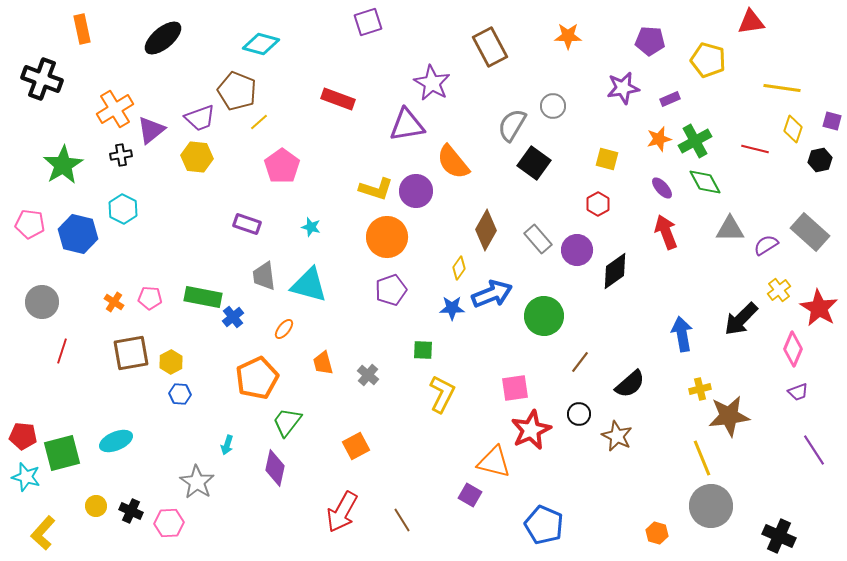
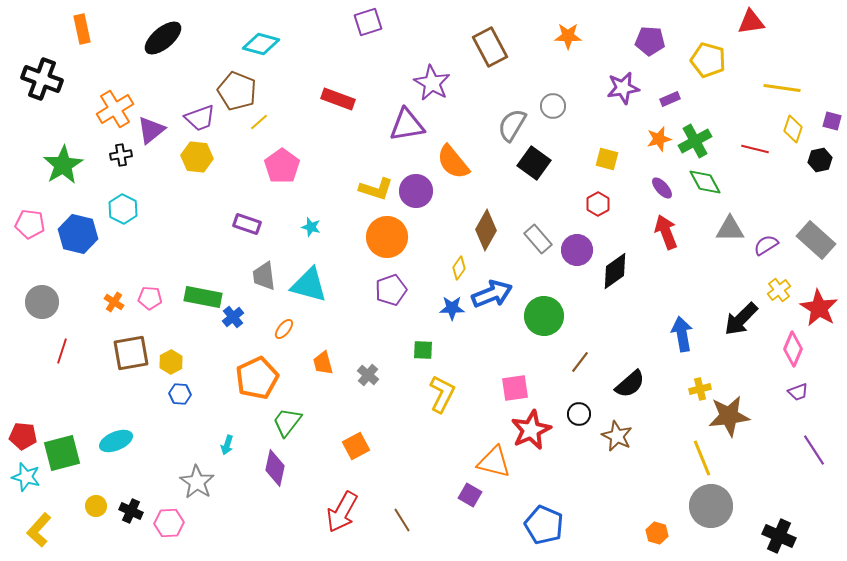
gray rectangle at (810, 232): moved 6 px right, 8 px down
yellow L-shape at (43, 533): moved 4 px left, 3 px up
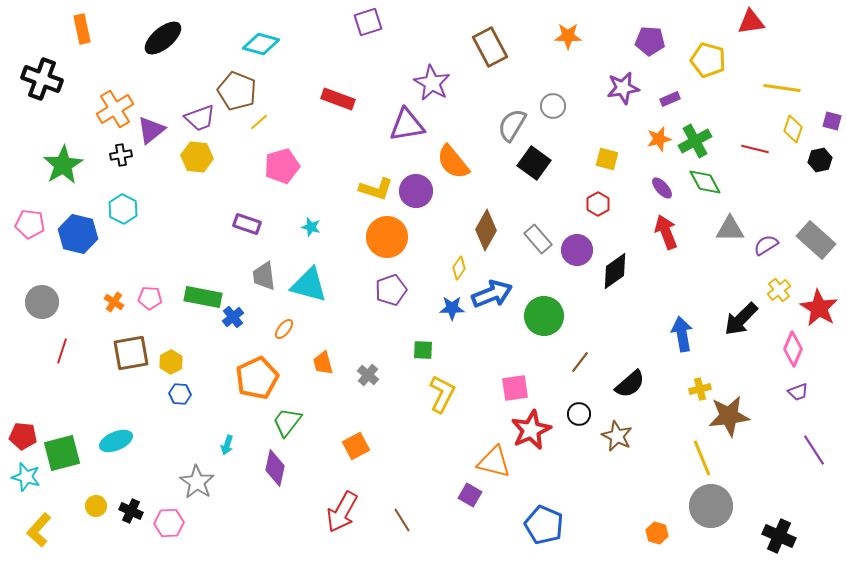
pink pentagon at (282, 166): rotated 20 degrees clockwise
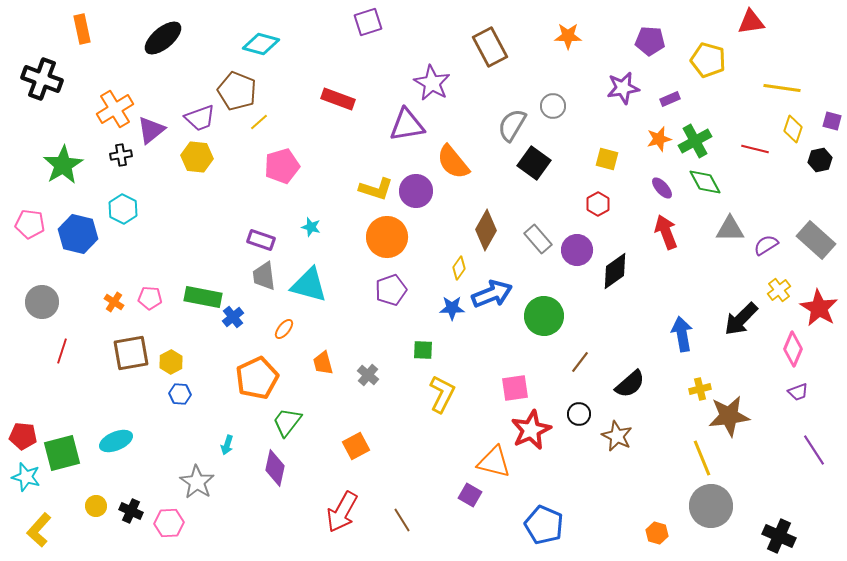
purple rectangle at (247, 224): moved 14 px right, 16 px down
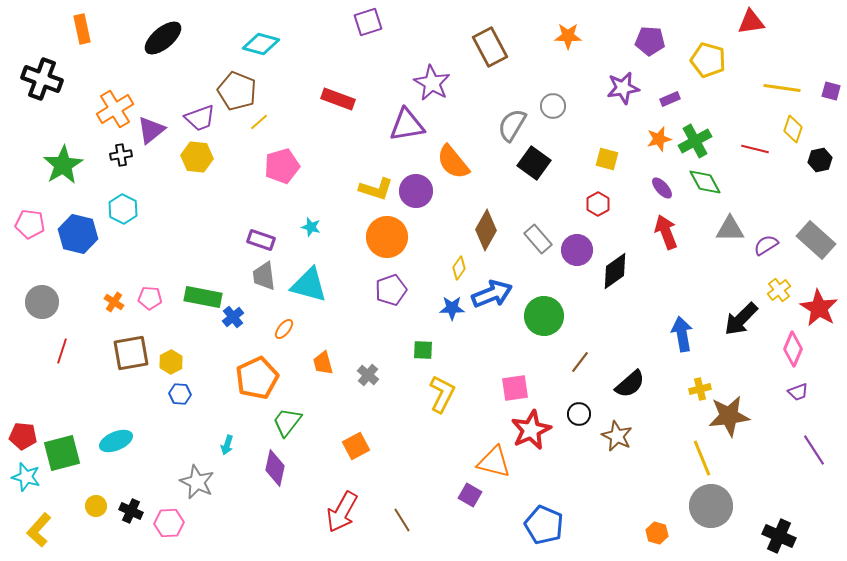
purple square at (832, 121): moved 1 px left, 30 px up
gray star at (197, 482): rotated 8 degrees counterclockwise
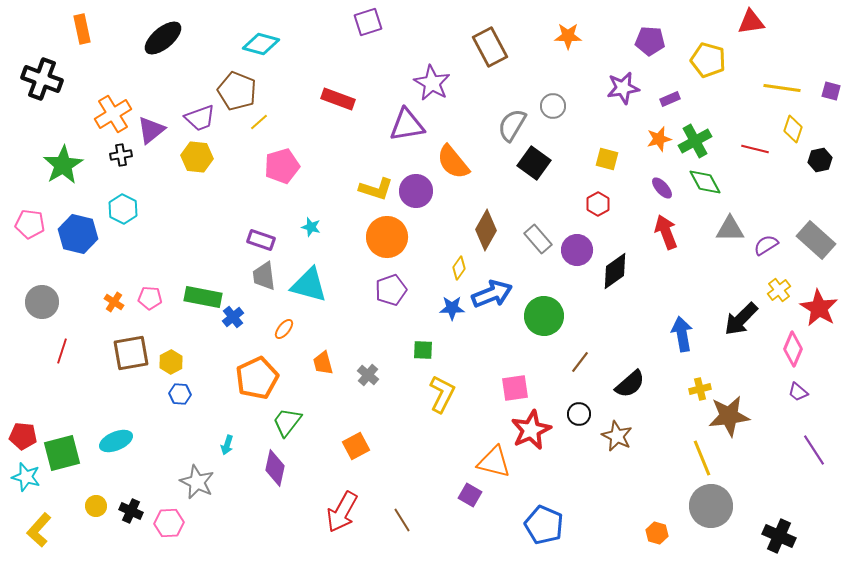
orange cross at (115, 109): moved 2 px left, 5 px down
purple trapezoid at (798, 392): rotated 60 degrees clockwise
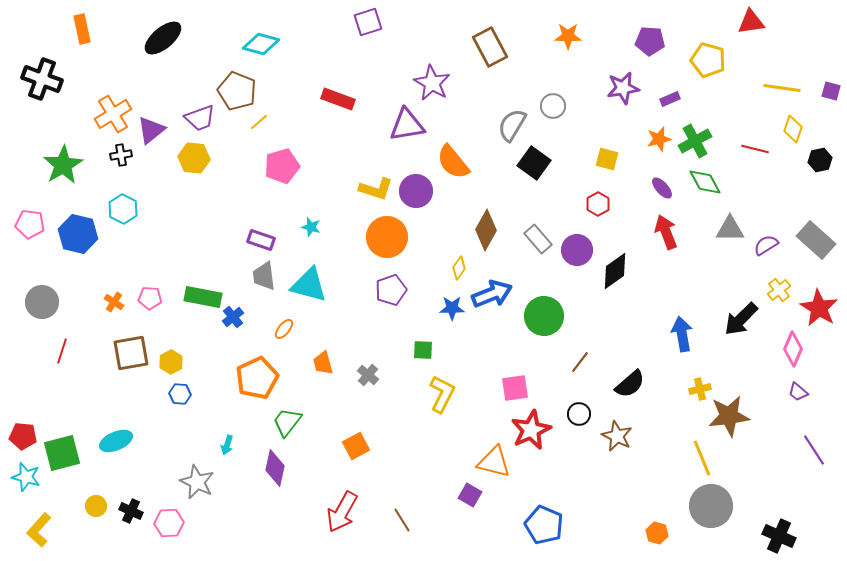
yellow hexagon at (197, 157): moved 3 px left, 1 px down
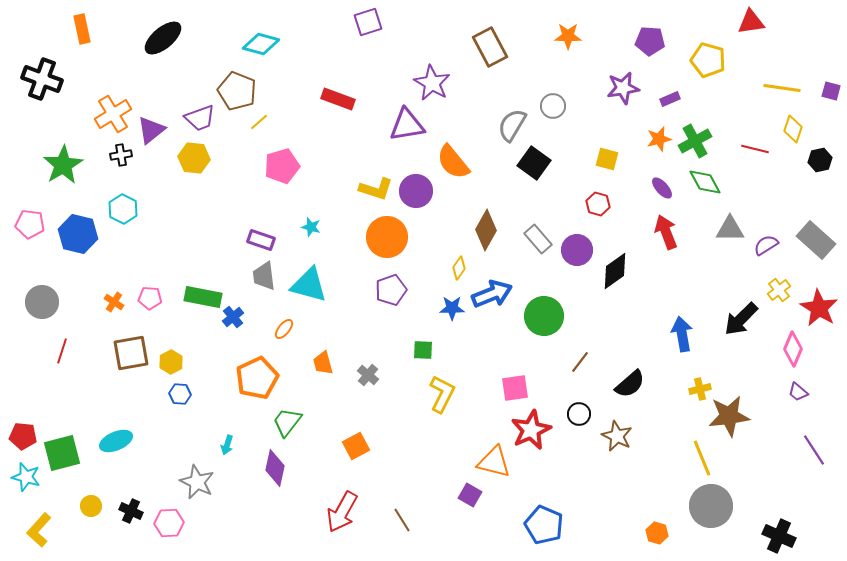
red hexagon at (598, 204): rotated 15 degrees counterclockwise
yellow circle at (96, 506): moved 5 px left
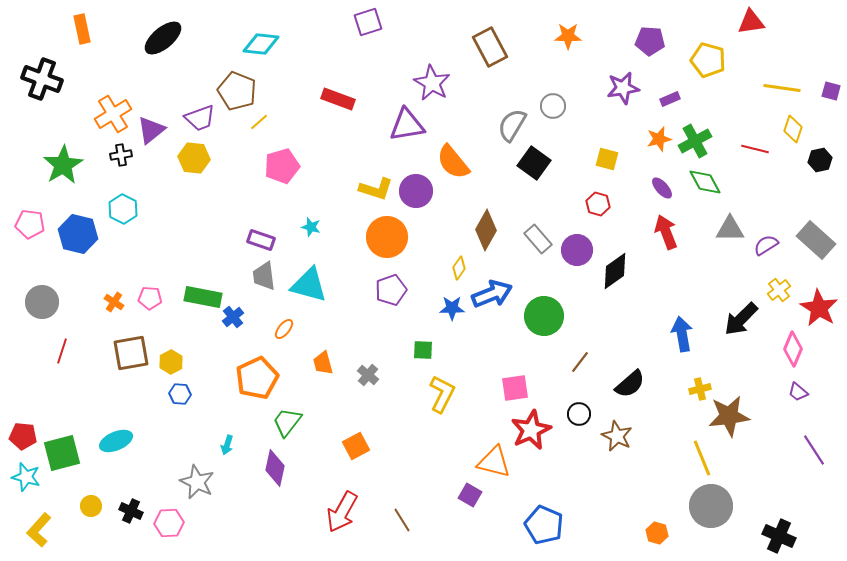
cyan diamond at (261, 44): rotated 9 degrees counterclockwise
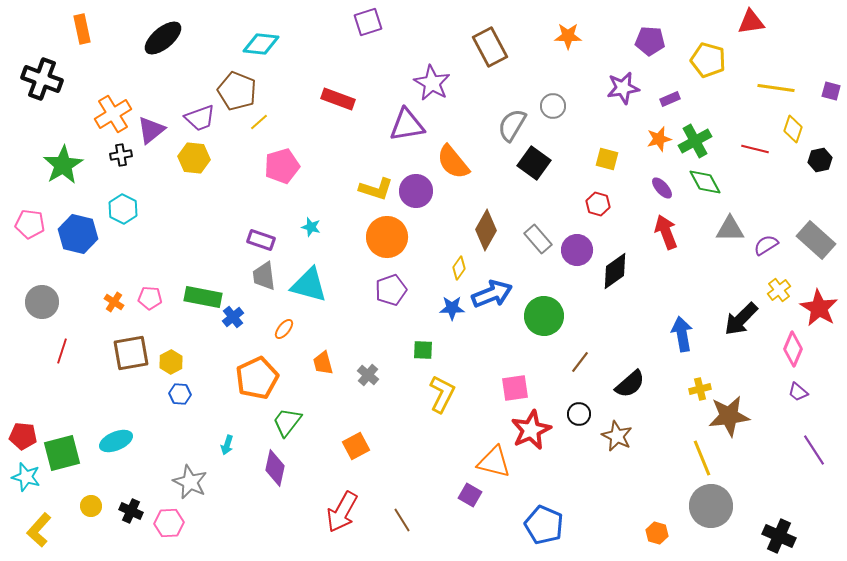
yellow line at (782, 88): moved 6 px left
gray star at (197, 482): moved 7 px left
